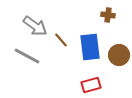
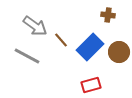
blue rectangle: rotated 52 degrees clockwise
brown circle: moved 3 px up
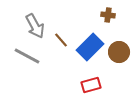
gray arrow: rotated 25 degrees clockwise
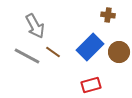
brown line: moved 8 px left, 12 px down; rotated 14 degrees counterclockwise
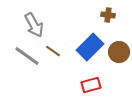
gray arrow: moved 1 px left, 1 px up
brown line: moved 1 px up
gray line: rotated 8 degrees clockwise
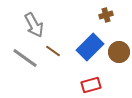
brown cross: moved 2 px left; rotated 24 degrees counterclockwise
gray line: moved 2 px left, 2 px down
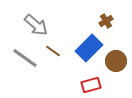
brown cross: moved 6 px down; rotated 16 degrees counterclockwise
gray arrow: moved 2 px right; rotated 20 degrees counterclockwise
blue rectangle: moved 1 px left, 1 px down
brown circle: moved 3 px left, 9 px down
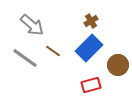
brown cross: moved 15 px left
gray arrow: moved 4 px left
brown circle: moved 2 px right, 4 px down
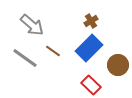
red rectangle: rotated 60 degrees clockwise
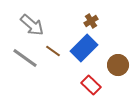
blue rectangle: moved 5 px left
